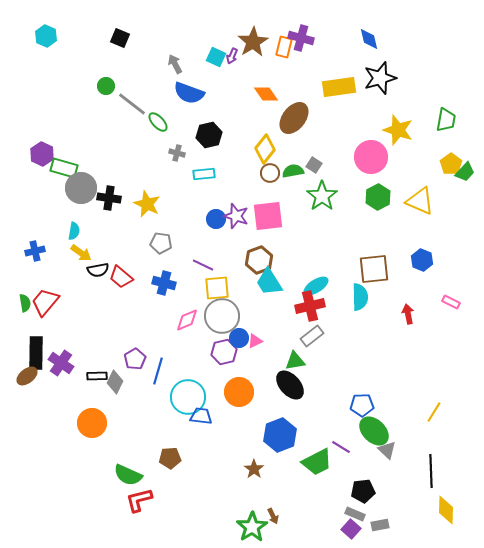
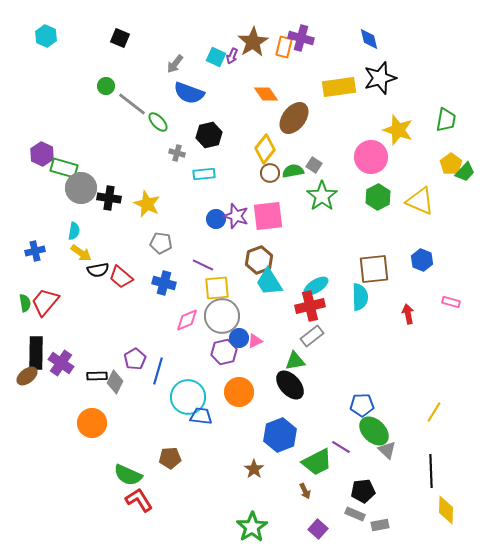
gray arrow at (175, 64): rotated 114 degrees counterclockwise
pink rectangle at (451, 302): rotated 12 degrees counterclockwise
red L-shape at (139, 500): rotated 72 degrees clockwise
brown arrow at (273, 516): moved 32 px right, 25 px up
purple square at (351, 529): moved 33 px left
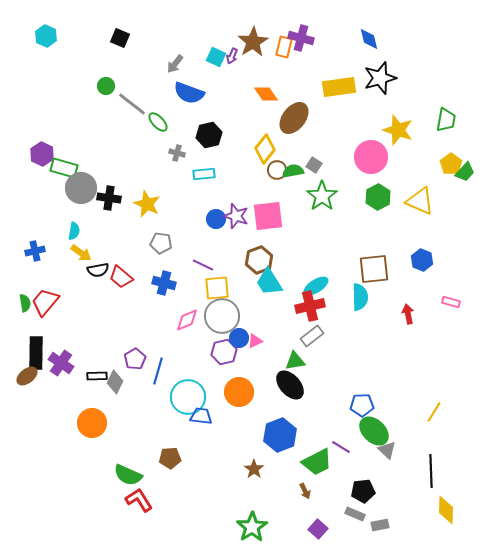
brown circle at (270, 173): moved 7 px right, 3 px up
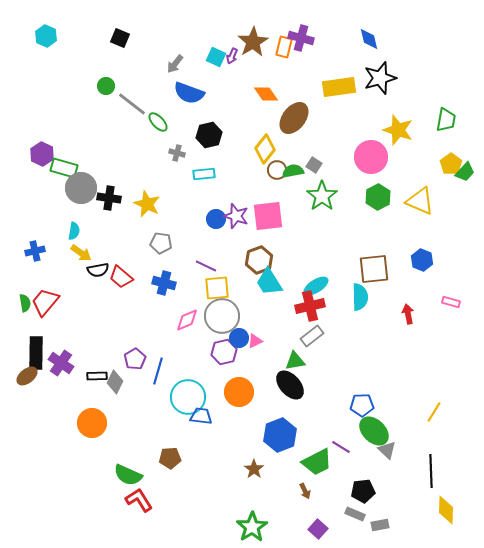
purple line at (203, 265): moved 3 px right, 1 px down
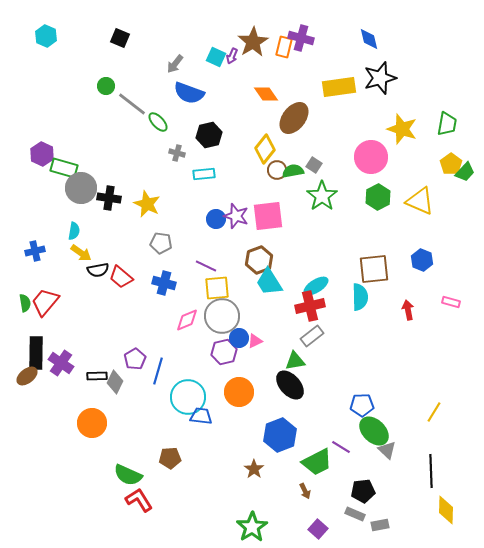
green trapezoid at (446, 120): moved 1 px right, 4 px down
yellow star at (398, 130): moved 4 px right, 1 px up
red arrow at (408, 314): moved 4 px up
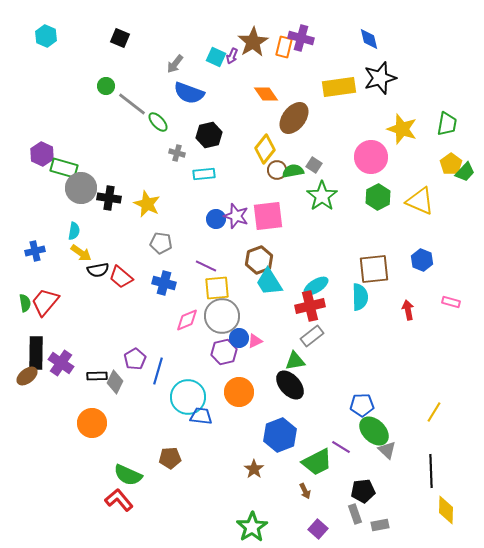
red L-shape at (139, 500): moved 20 px left; rotated 8 degrees counterclockwise
gray rectangle at (355, 514): rotated 48 degrees clockwise
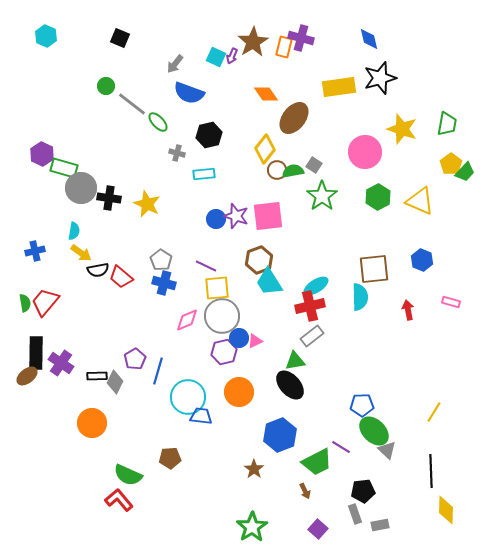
pink circle at (371, 157): moved 6 px left, 5 px up
gray pentagon at (161, 243): moved 17 px down; rotated 25 degrees clockwise
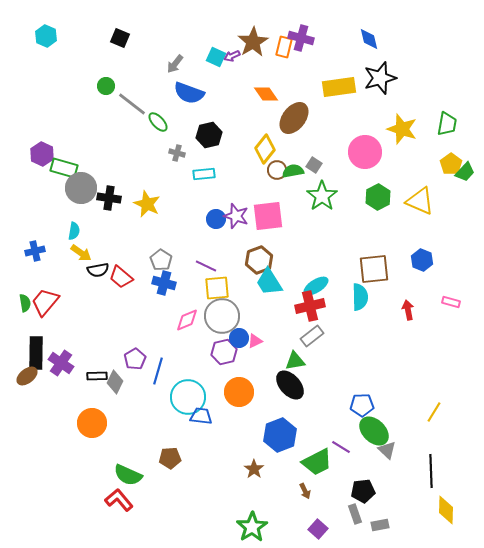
purple arrow at (232, 56): rotated 42 degrees clockwise
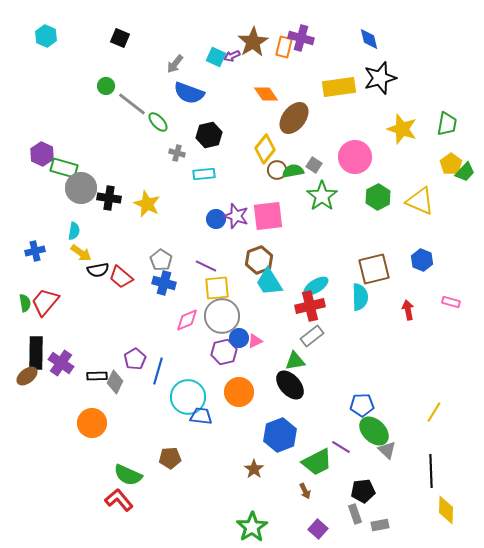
pink circle at (365, 152): moved 10 px left, 5 px down
brown square at (374, 269): rotated 8 degrees counterclockwise
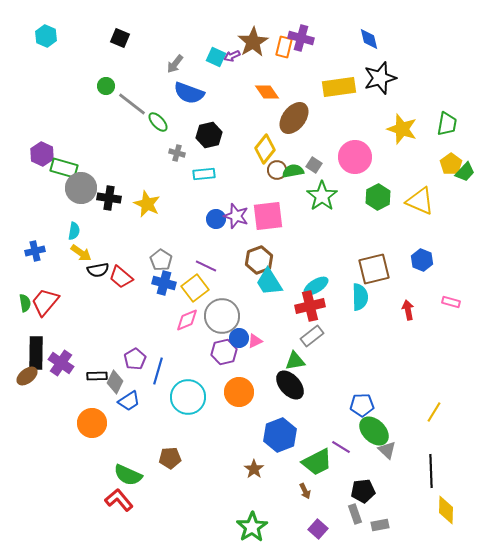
orange diamond at (266, 94): moved 1 px right, 2 px up
yellow square at (217, 288): moved 22 px left; rotated 32 degrees counterclockwise
blue trapezoid at (201, 416): moved 72 px left, 15 px up; rotated 140 degrees clockwise
